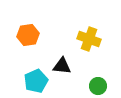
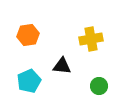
yellow cross: moved 2 px right; rotated 30 degrees counterclockwise
cyan pentagon: moved 7 px left
green circle: moved 1 px right
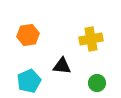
green circle: moved 2 px left, 3 px up
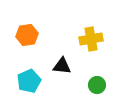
orange hexagon: moved 1 px left
green circle: moved 2 px down
